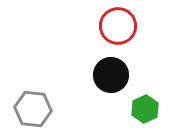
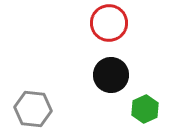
red circle: moved 9 px left, 3 px up
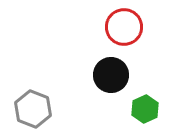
red circle: moved 15 px right, 4 px down
gray hexagon: rotated 15 degrees clockwise
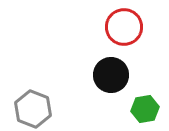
green hexagon: rotated 16 degrees clockwise
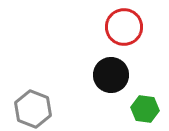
green hexagon: rotated 16 degrees clockwise
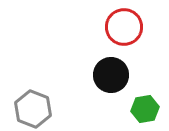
green hexagon: rotated 16 degrees counterclockwise
